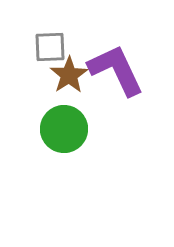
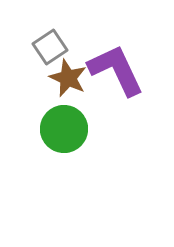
gray square: rotated 32 degrees counterclockwise
brown star: moved 1 px left, 3 px down; rotated 15 degrees counterclockwise
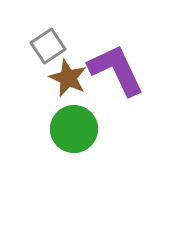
gray square: moved 2 px left, 1 px up
green circle: moved 10 px right
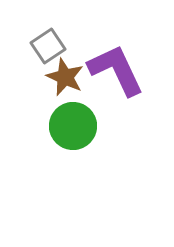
brown star: moved 3 px left, 1 px up
green circle: moved 1 px left, 3 px up
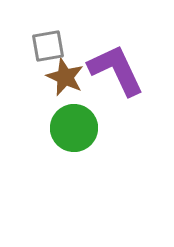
gray square: rotated 24 degrees clockwise
green circle: moved 1 px right, 2 px down
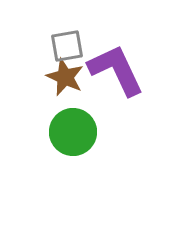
gray square: moved 19 px right
green circle: moved 1 px left, 4 px down
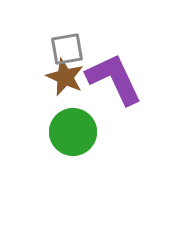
gray square: moved 3 px down
purple L-shape: moved 2 px left, 9 px down
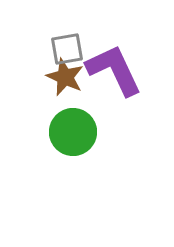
purple L-shape: moved 9 px up
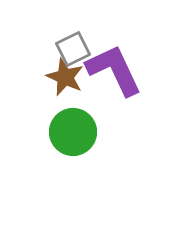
gray square: moved 6 px right; rotated 16 degrees counterclockwise
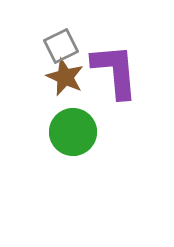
gray square: moved 12 px left, 3 px up
purple L-shape: moved 1 px right, 1 px down; rotated 20 degrees clockwise
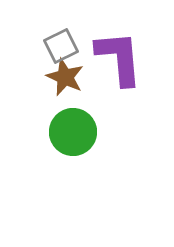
purple L-shape: moved 4 px right, 13 px up
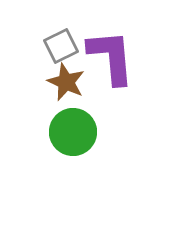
purple L-shape: moved 8 px left, 1 px up
brown star: moved 1 px right, 5 px down
